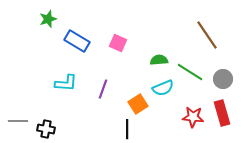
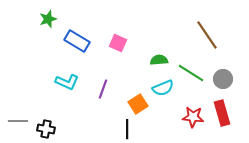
green line: moved 1 px right, 1 px down
cyan L-shape: moved 1 px right, 1 px up; rotated 20 degrees clockwise
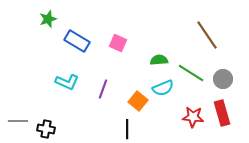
orange square: moved 3 px up; rotated 18 degrees counterclockwise
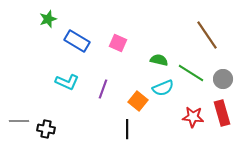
green semicircle: rotated 18 degrees clockwise
gray line: moved 1 px right
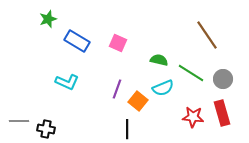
purple line: moved 14 px right
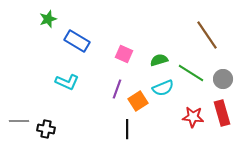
pink square: moved 6 px right, 11 px down
green semicircle: rotated 30 degrees counterclockwise
orange square: rotated 18 degrees clockwise
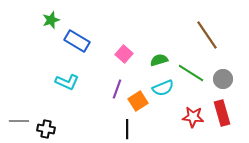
green star: moved 3 px right, 1 px down
pink square: rotated 18 degrees clockwise
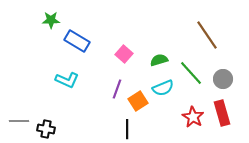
green star: rotated 18 degrees clockwise
green line: rotated 16 degrees clockwise
cyan L-shape: moved 2 px up
red star: rotated 25 degrees clockwise
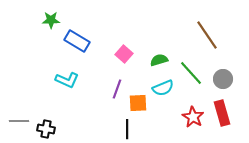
orange square: moved 2 px down; rotated 30 degrees clockwise
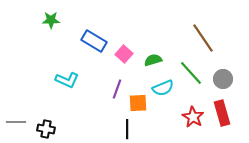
brown line: moved 4 px left, 3 px down
blue rectangle: moved 17 px right
green semicircle: moved 6 px left
gray line: moved 3 px left, 1 px down
